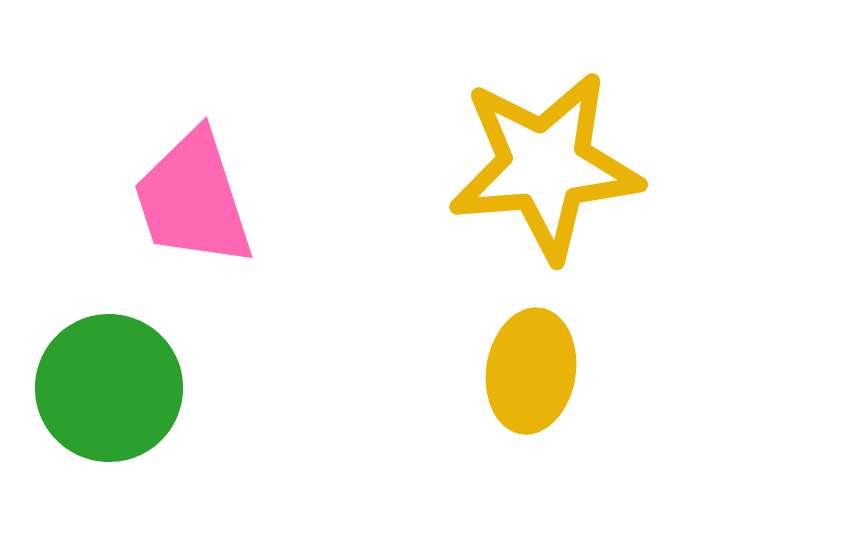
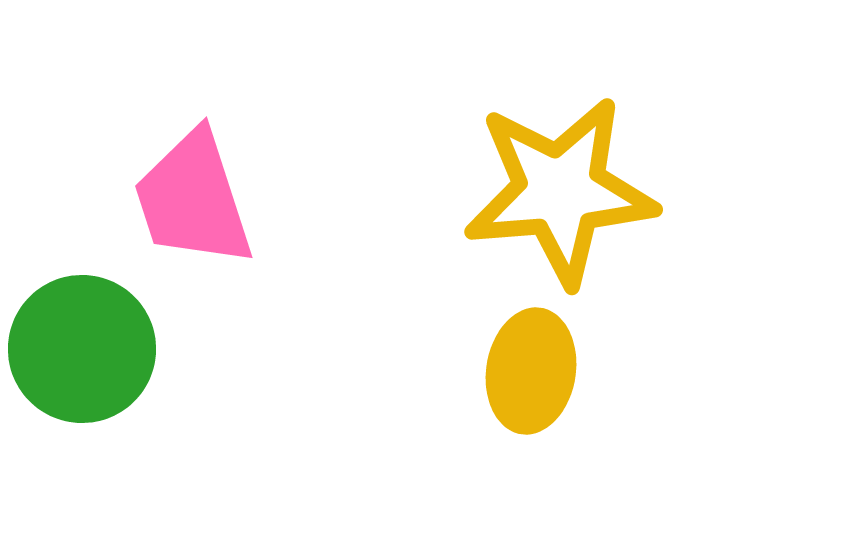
yellow star: moved 15 px right, 25 px down
green circle: moved 27 px left, 39 px up
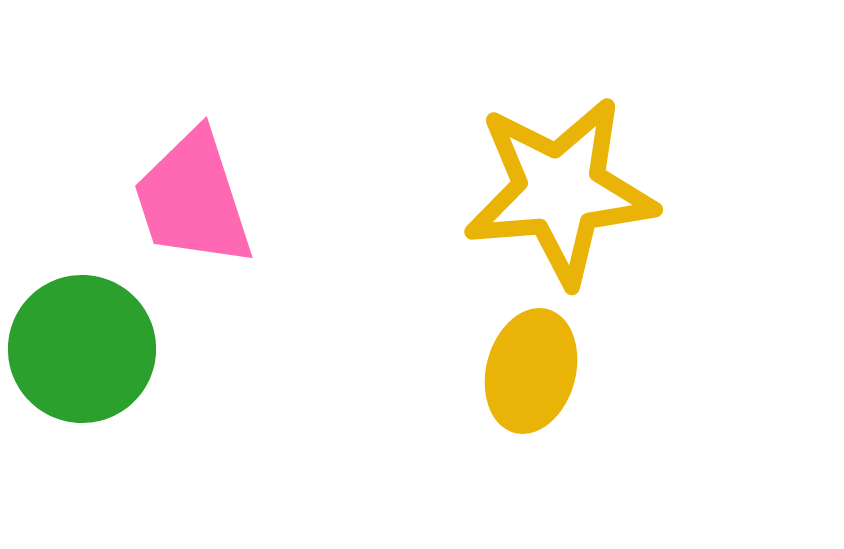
yellow ellipse: rotated 6 degrees clockwise
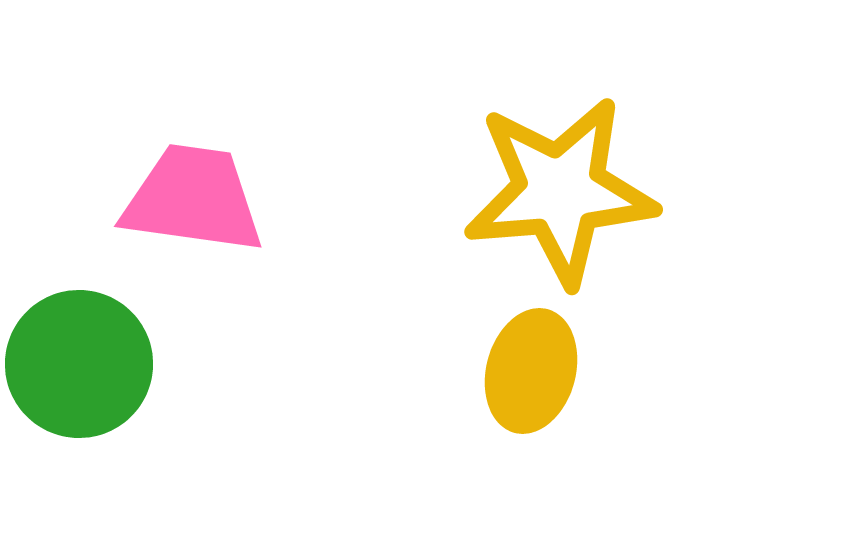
pink trapezoid: rotated 116 degrees clockwise
green circle: moved 3 px left, 15 px down
